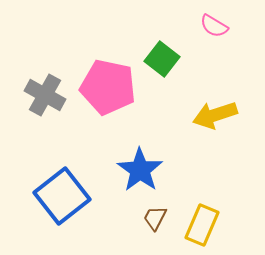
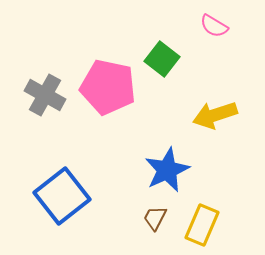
blue star: moved 27 px right; rotated 12 degrees clockwise
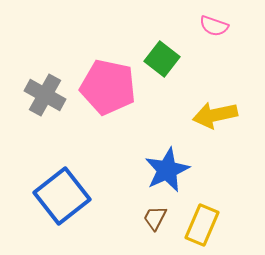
pink semicircle: rotated 12 degrees counterclockwise
yellow arrow: rotated 6 degrees clockwise
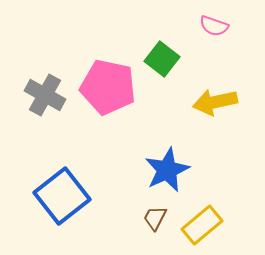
yellow arrow: moved 13 px up
yellow rectangle: rotated 27 degrees clockwise
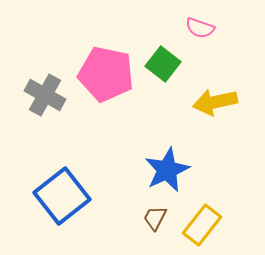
pink semicircle: moved 14 px left, 2 px down
green square: moved 1 px right, 5 px down
pink pentagon: moved 2 px left, 13 px up
yellow rectangle: rotated 12 degrees counterclockwise
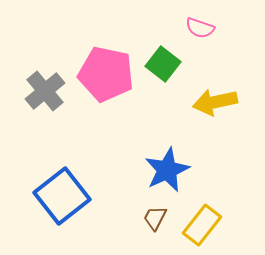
gray cross: moved 4 px up; rotated 21 degrees clockwise
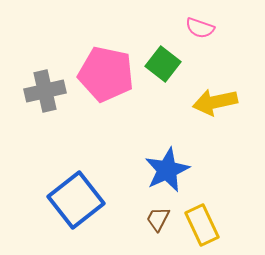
gray cross: rotated 27 degrees clockwise
blue square: moved 14 px right, 4 px down
brown trapezoid: moved 3 px right, 1 px down
yellow rectangle: rotated 63 degrees counterclockwise
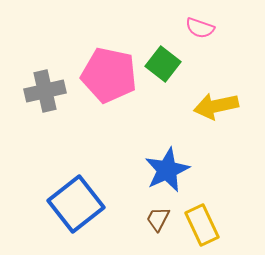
pink pentagon: moved 3 px right, 1 px down
yellow arrow: moved 1 px right, 4 px down
blue square: moved 4 px down
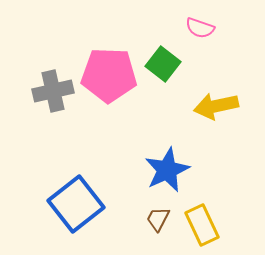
pink pentagon: rotated 10 degrees counterclockwise
gray cross: moved 8 px right
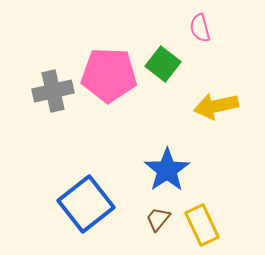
pink semicircle: rotated 56 degrees clockwise
blue star: rotated 9 degrees counterclockwise
blue square: moved 10 px right
brown trapezoid: rotated 12 degrees clockwise
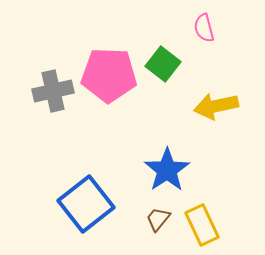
pink semicircle: moved 4 px right
